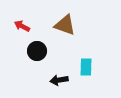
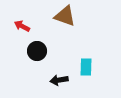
brown triangle: moved 9 px up
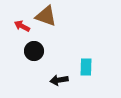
brown triangle: moved 19 px left
black circle: moved 3 px left
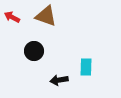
red arrow: moved 10 px left, 9 px up
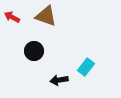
cyan rectangle: rotated 36 degrees clockwise
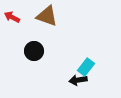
brown triangle: moved 1 px right
black arrow: moved 19 px right
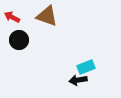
black circle: moved 15 px left, 11 px up
cyan rectangle: rotated 30 degrees clockwise
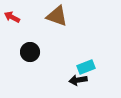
brown triangle: moved 10 px right
black circle: moved 11 px right, 12 px down
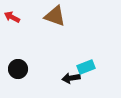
brown triangle: moved 2 px left
black circle: moved 12 px left, 17 px down
black arrow: moved 7 px left, 2 px up
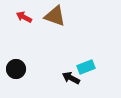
red arrow: moved 12 px right
black circle: moved 2 px left
black arrow: rotated 36 degrees clockwise
